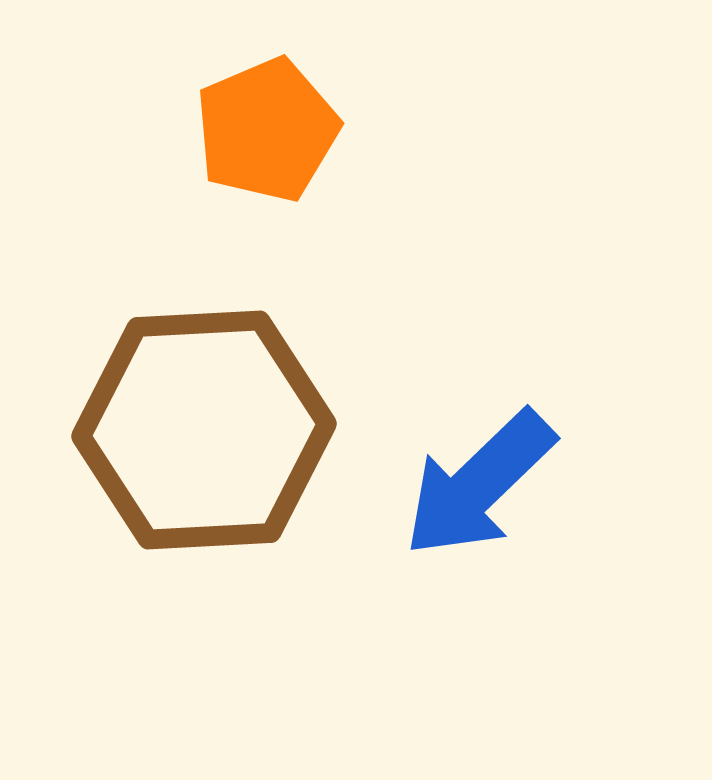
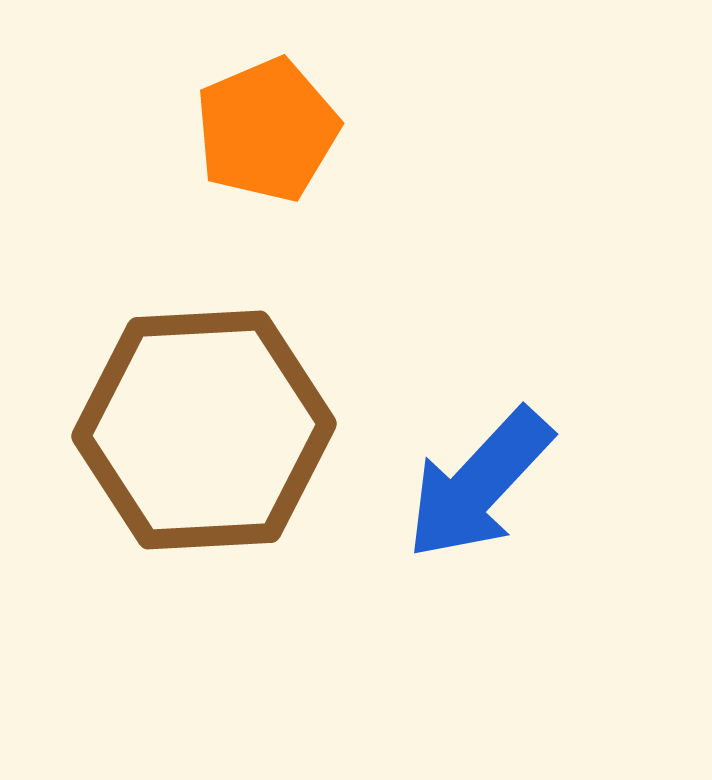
blue arrow: rotated 3 degrees counterclockwise
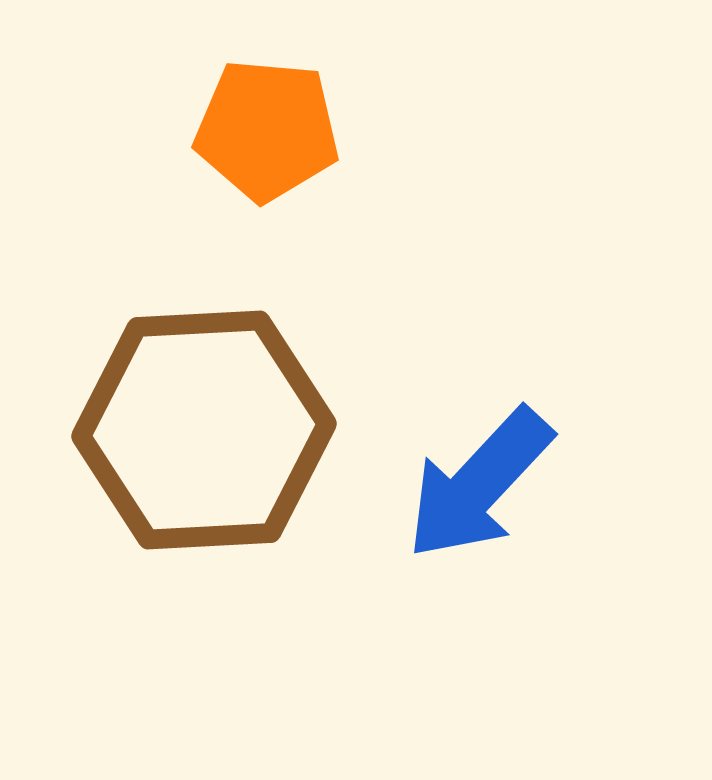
orange pentagon: rotated 28 degrees clockwise
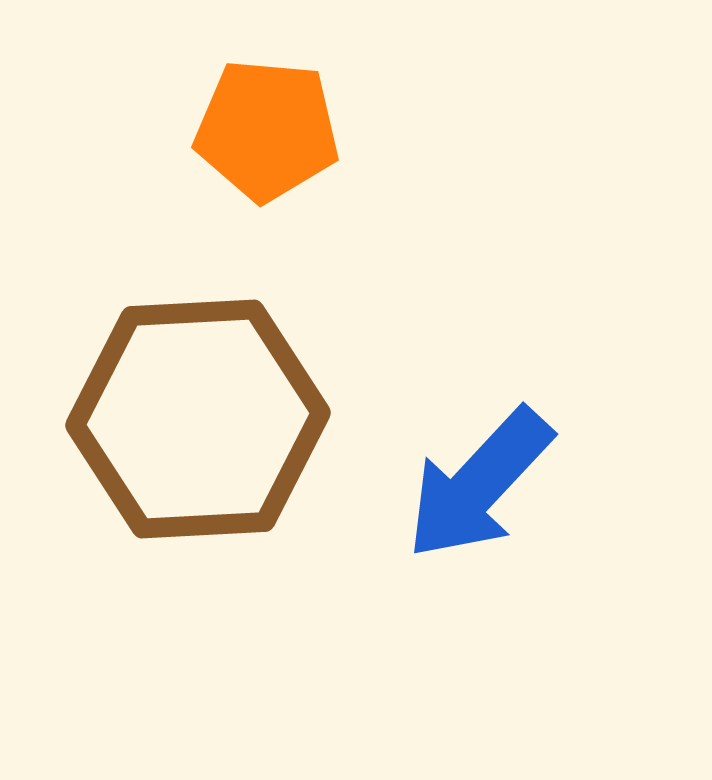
brown hexagon: moved 6 px left, 11 px up
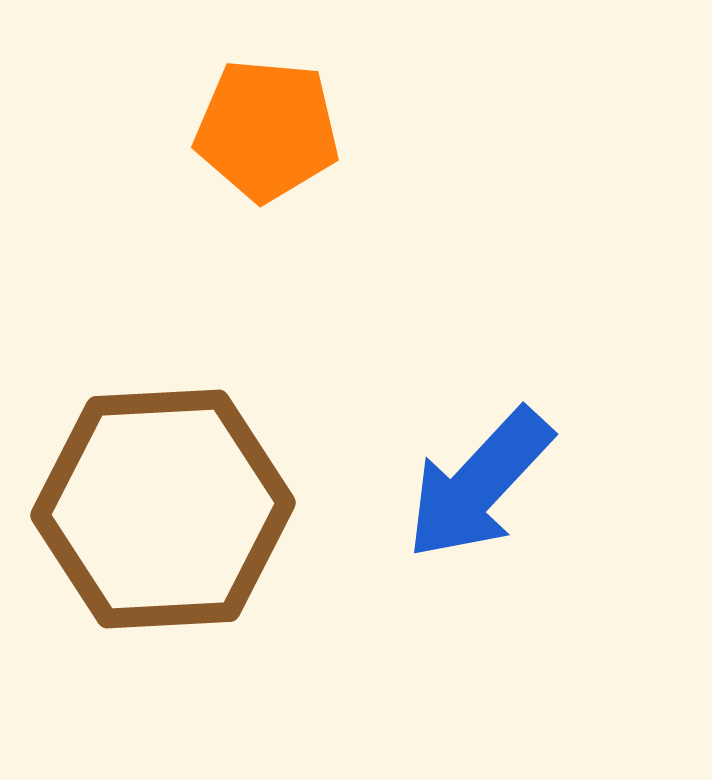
brown hexagon: moved 35 px left, 90 px down
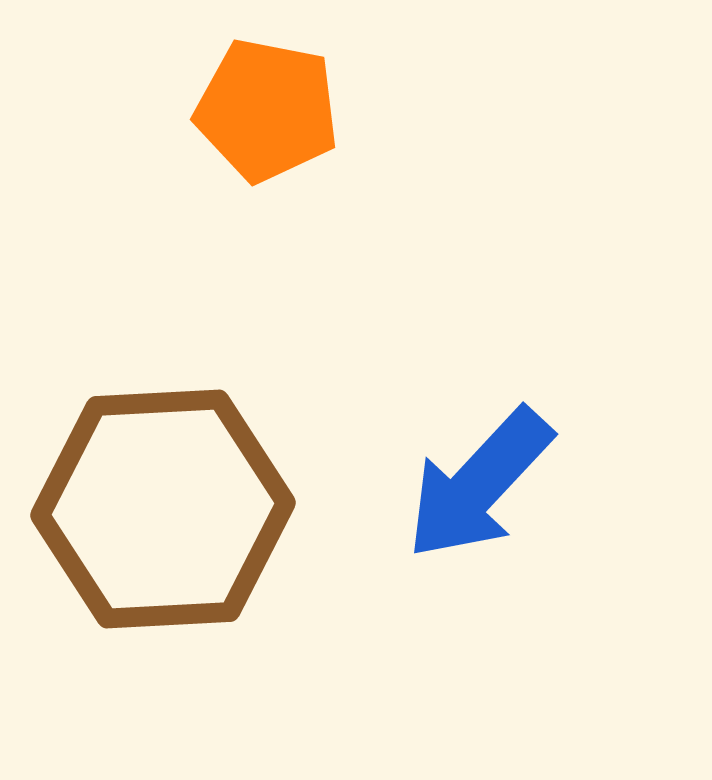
orange pentagon: moved 20 px up; rotated 6 degrees clockwise
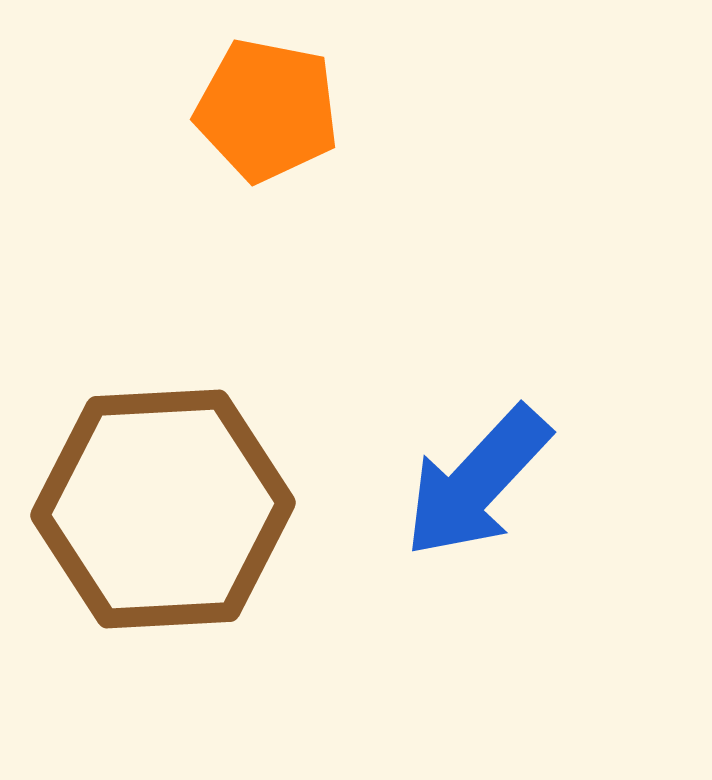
blue arrow: moved 2 px left, 2 px up
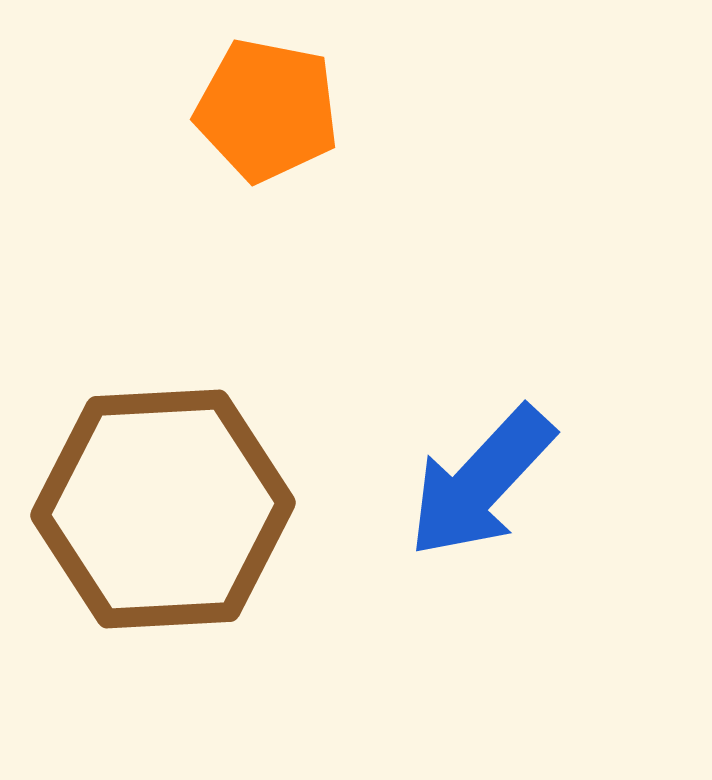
blue arrow: moved 4 px right
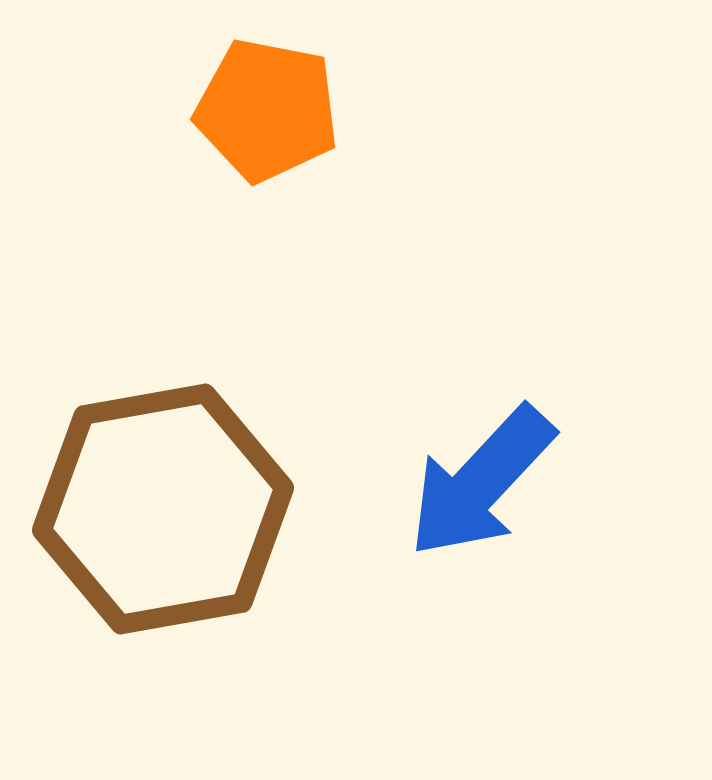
brown hexagon: rotated 7 degrees counterclockwise
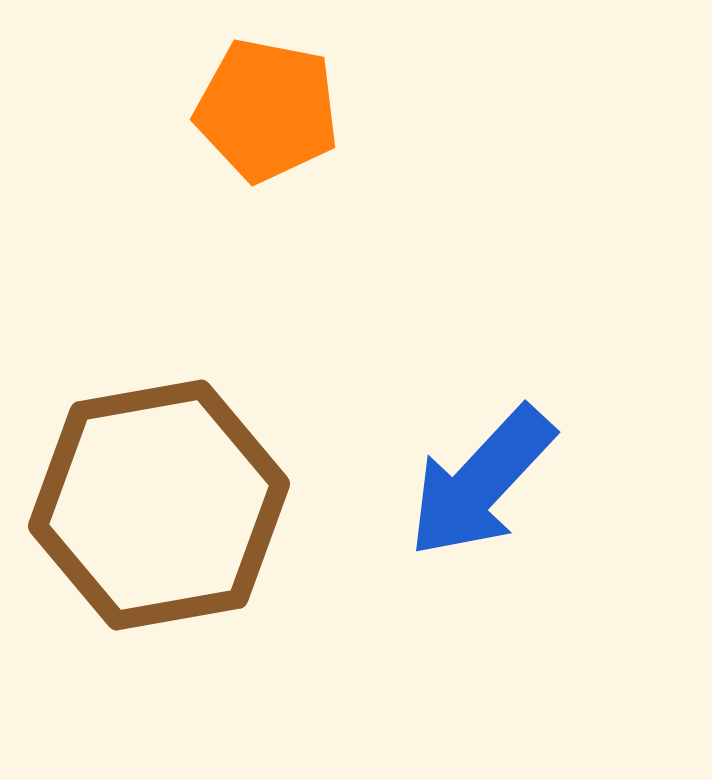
brown hexagon: moved 4 px left, 4 px up
